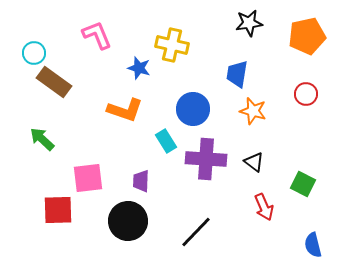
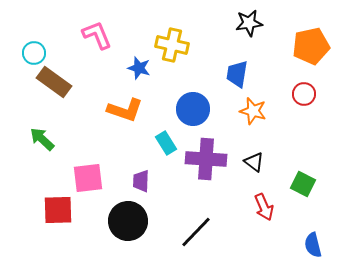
orange pentagon: moved 4 px right, 10 px down
red circle: moved 2 px left
cyan rectangle: moved 2 px down
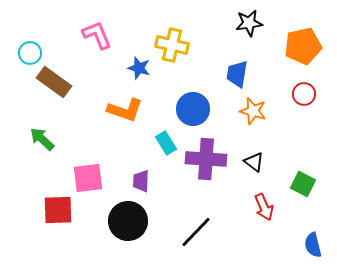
orange pentagon: moved 8 px left
cyan circle: moved 4 px left
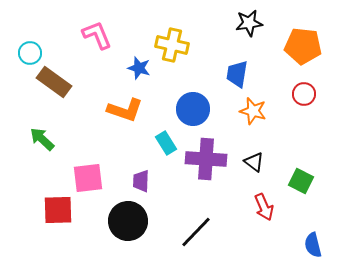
orange pentagon: rotated 18 degrees clockwise
green square: moved 2 px left, 3 px up
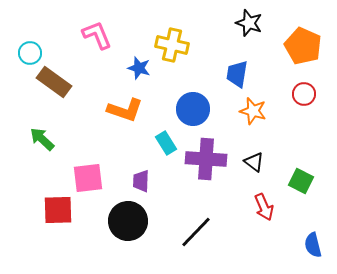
black star: rotated 28 degrees clockwise
orange pentagon: rotated 18 degrees clockwise
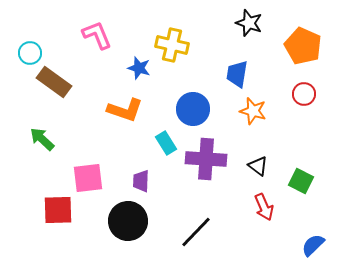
black triangle: moved 4 px right, 4 px down
blue semicircle: rotated 60 degrees clockwise
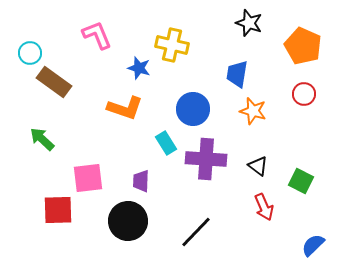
orange L-shape: moved 2 px up
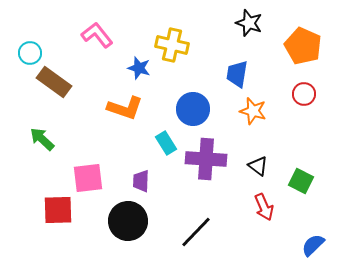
pink L-shape: rotated 16 degrees counterclockwise
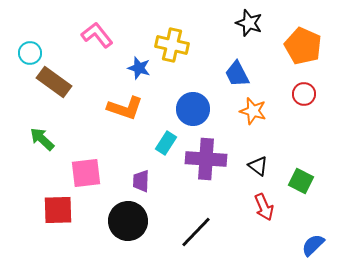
blue trapezoid: rotated 36 degrees counterclockwise
cyan rectangle: rotated 65 degrees clockwise
pink square: moved 2 px left, 5 px up
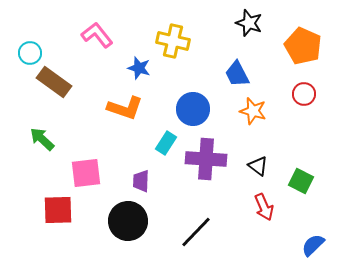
yellow cross: moved 1 px right, 4 px up
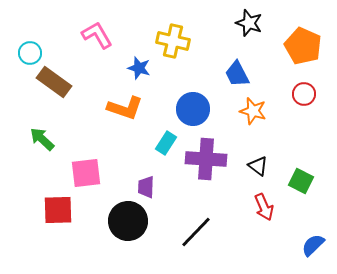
pink L-shape: rotated 8 degrees clockwise
purple trapezoid: moved 5 px right, 6 px down
